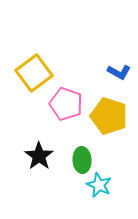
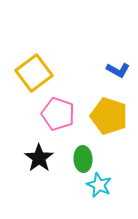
blue L-shape: moved 1 px left, 2 px up
pink pentagon: moved 8 px left, 10 px down
black star: moved 2 px down
green ellipse: moved 1 px right, 1 px up
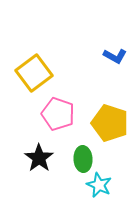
blue L-shape: moved 3 px left, 14 px up
yellow pentagon: moved 1 px right, 7 px down
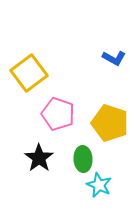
blue L-shape: moved 1 px left, 2 px down
yellow square: moved 5 px left
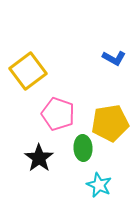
yellow square: moved 1 px left, 2 px up
yellow pentagon: rotated 27 degrees counterclockwise
green ellipse: moved 11 px up
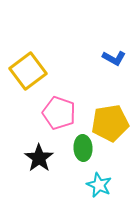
pink pentagon: moved 1 px right, 1 px up
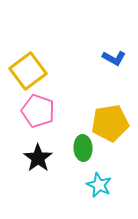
pink pentagon: moved 21 px left, 2 px up
black star: moved 1 px left
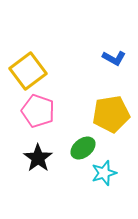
yellow pentagon: moved 1 px right, 9 px up
green ellipse: rotated 55 degrees clockwise
cyan star: moved 5 px right, 12 px up; rotated 30 degrees clockwise
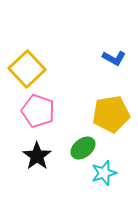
yellow square: moved 1 px left, 2 px up; rotated 6 degrees counterclockwise
black star: moved 1 px left, 2 px up
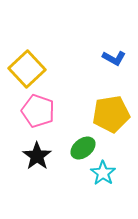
cyan star: moved 1 px left; rotated 20 degrees counterclockwise
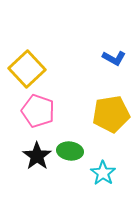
green ellipse: moved 13 px left, 3 px down; rotated 45 degrees clockwise
